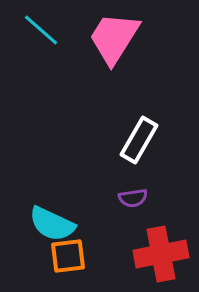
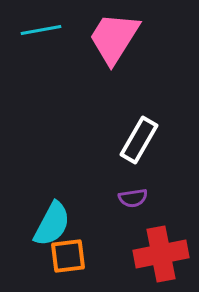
cyan line: rotated 51 degrees counterclockwise
cyan semicircle: rotated 87 degrees counterclockwise
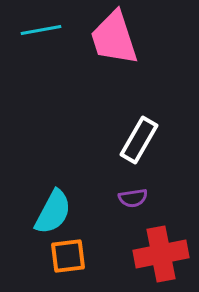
pink trapezoid: rotated 50 degrees counterclockwise
cyan semicircle: moved 1 px right, 12 px up
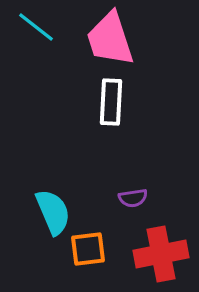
cyan line: moved 5 px left, 3 px up; rotated 48 degrees clockwise
pink trapezoid: moved 4 px left, 1 px down
white rectangle: moved 28 px left, 38 px up; rotated 27 degrees counterclockwise
cyan semicircle: rotated 51 degrees counterclockwise
orange square: moved 20 px right, 7 px up
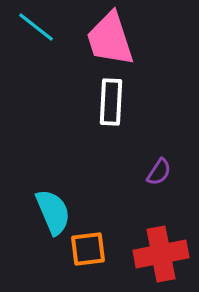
purple semicircle: moved 26 px right, 26 px up; rotated 48 degrees counterclockwise
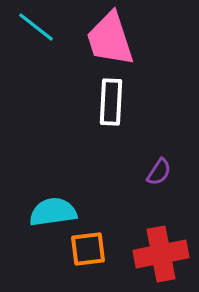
cyan semicircle: rotated 75 degrees counterclockwise
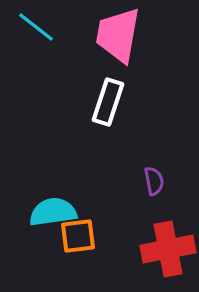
pink trapezoid: moved 8 px right, 4 px up; rotated 28 degrees clockwise
white rectangle: moved 3 px left; rotated 15 degrees clockwise
purple semicircle: moved 5 px left, 9 px down; rotated 44 degrees counterclockwise
orange square: moved 10 px left, 13 px up
red cross: moved 7 px right, 5 px up
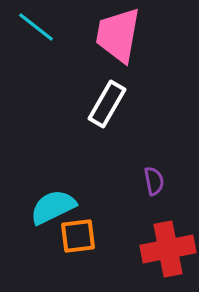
white rectangle: moved 1 px left, 2 px down; rotated 12 degrees clockwise
cyan semicircle: moved 5 px up; rotated 18 degrees counterclockwise
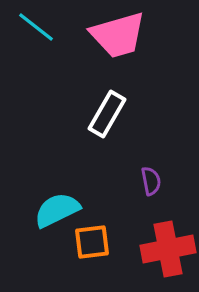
pink trapezoid: rotated 116 degrees counterclockwise
white rectangle: moved 10 px down
purple semicircle: moved 3 px left
cyan semicircle: moved 4 px right, 3 px down
orange square: moved 14 px right, 6 px down
